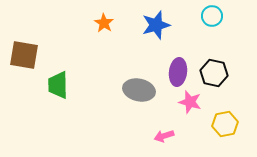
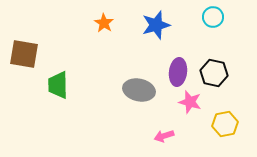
cyan circle: moved 1 px right, 1 px down
brown square: moved 1 px up
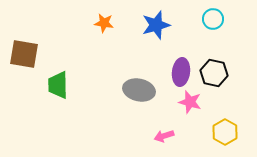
cyan circle: moved 2 px down
orange star: rotated 24 degrees counterclockwise
purple ellipse: moved 3 px right
yellow hexagon: moved 8 px down; rotated 20 degrees counterclockwise
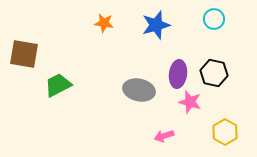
cyan circle: moved 1 px right
purple ellipse: moved 3 px left, 2 px down
green trapezoid: rotated 64 degrees clockwise
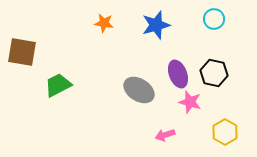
brown square: moved 2 px left, 2 px up
purple ellipse: rotated 28 degrees counterclockwise
gray ellipse: rotated 20 degrees clockwise
pink arrow: moved 1 px right, 1 px up
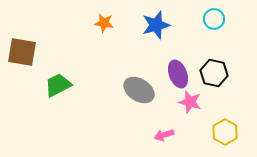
pink arrow: moved 1 px left
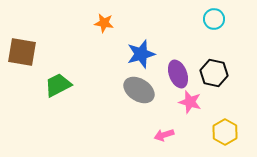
blue star: moved 15 px left, 29 px down
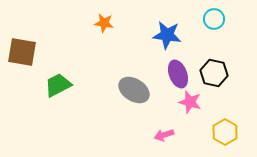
blue star: moved 26 px right, 19 px up; rotated 24 degrees clockwise
gray ellipse: moved 5 px left
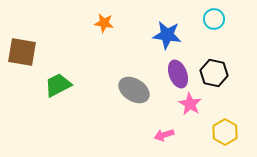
pink star: moved 2 px down; rotated 15 degrees clockwise
